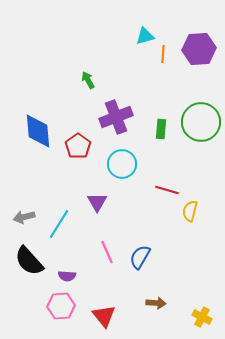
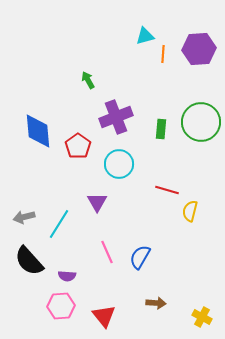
cyan circle: moved 3 px left
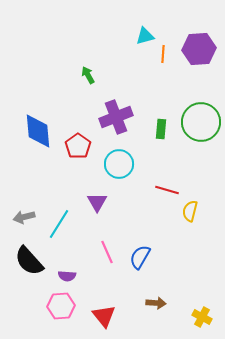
green arrow: moved 5 px up
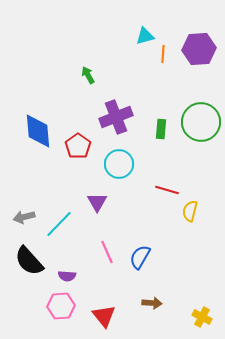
cyan line: rotated 12 degrees clockwise
brown arrow: moved 4 px left
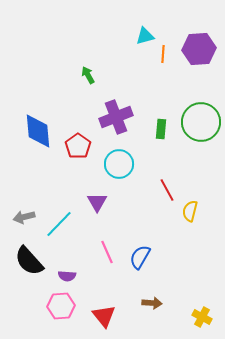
red line: rotated 45 degrees clockwise
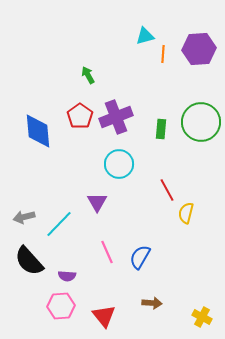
red pentagon: moved 2 px right, 30 px up
yellow semicircle: moved 4 px left, 2 px down
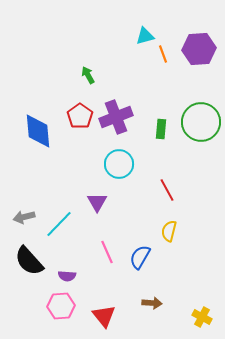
orange line: rotated 24 degrees counterclockwise
yellow semicircle: moved 17 px left, 18 px down
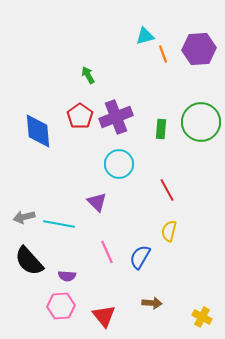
purple triangle: rotated 15 degrees counterclockwise
cyan line: rotated 56 degrees clockwise
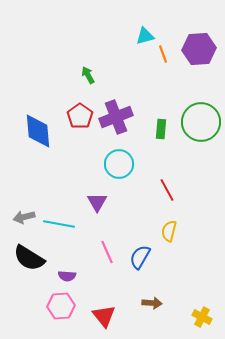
purple triangle: rotated 15 degrees clockwise
black semicircle: moved 3 px up; rotated 16 degrees counterclockwise
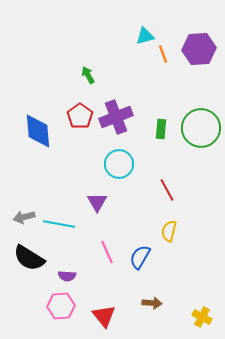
green circle: moved 6 px down
